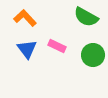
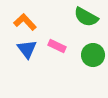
orange L-shape: moved 4 px down
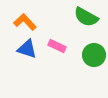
blue triangle: rotated 35 degrees counterclockwise
green circle: moved 1 px right
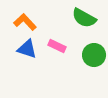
green semicircle: moved 2 px left, 1 px down
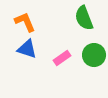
green semicircle: rotated 40 degrees clockwise
orange L-shape: rotated 20 degrees clockwise
pink rectangle: moved 5 px right, 12 px down; rotated 60 degrees counterclockwise
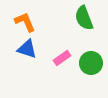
green circle: moved 3 px left, 8 px down
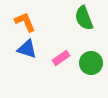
pink rectangle: moved 1 px left
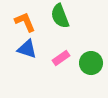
green semicircle: moved 24 px left, 2 px up
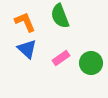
blue triangle: rotated 25 degrees clockwise
